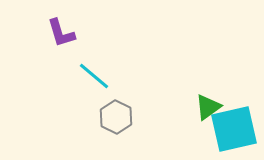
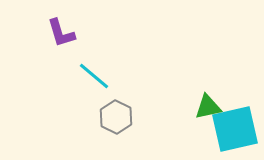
green triangle: rotated 24 degrees clockwise
cyan square: moved 1 px right
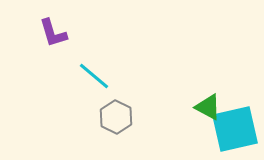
purple L-shape: moved 8 px left
green triangle: rotated 40 degrees clockwise
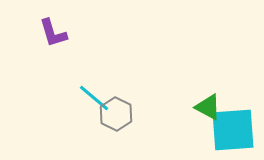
cyan line: moved 22 px down
gray hexagon: moved 3 px up
cyan square: moved 2 px left, 1 px down; rotated 9 degrees clockwise
